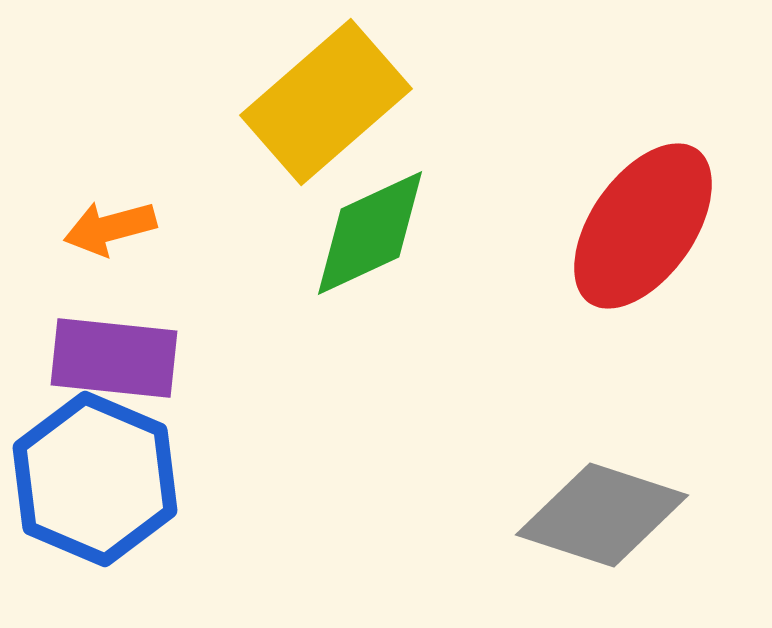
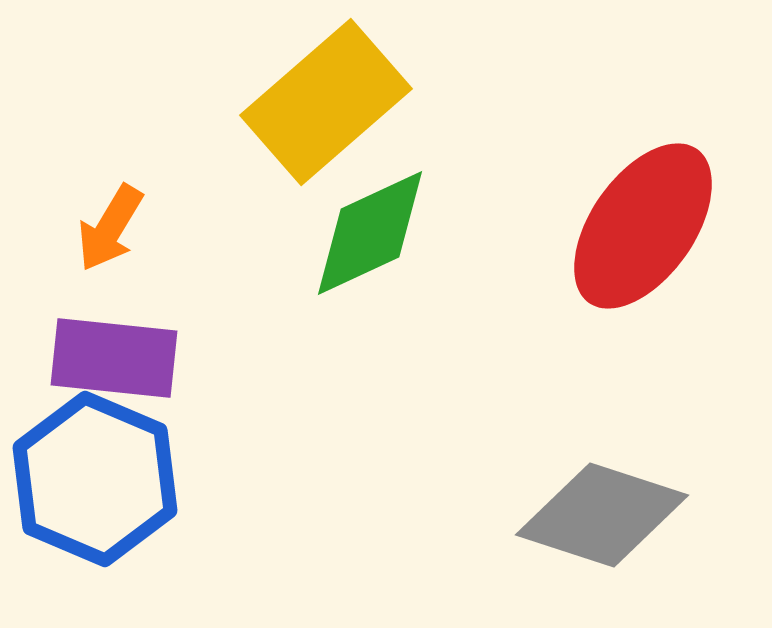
orange arrow: rotated 44 degrees counterclockwise
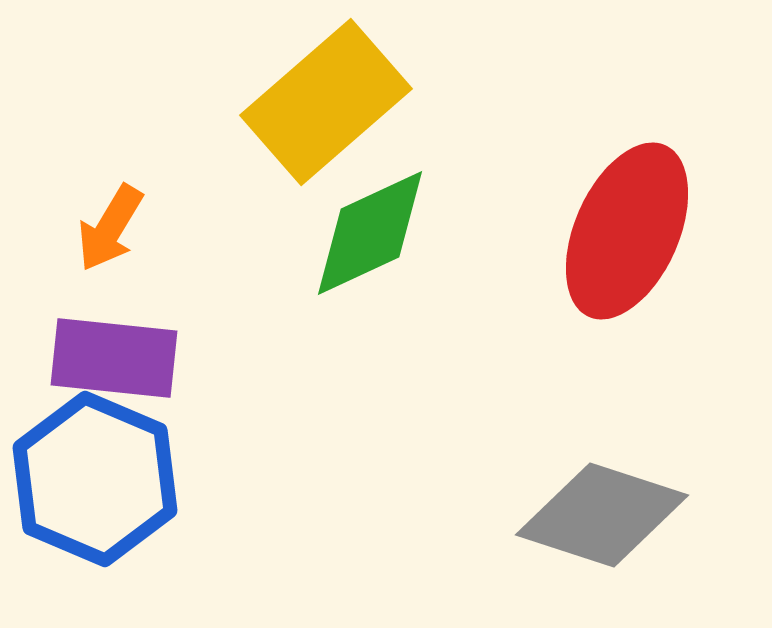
red ellipse: moved 16 px left, 5 px down; rotated 11 degrees counterclockwise
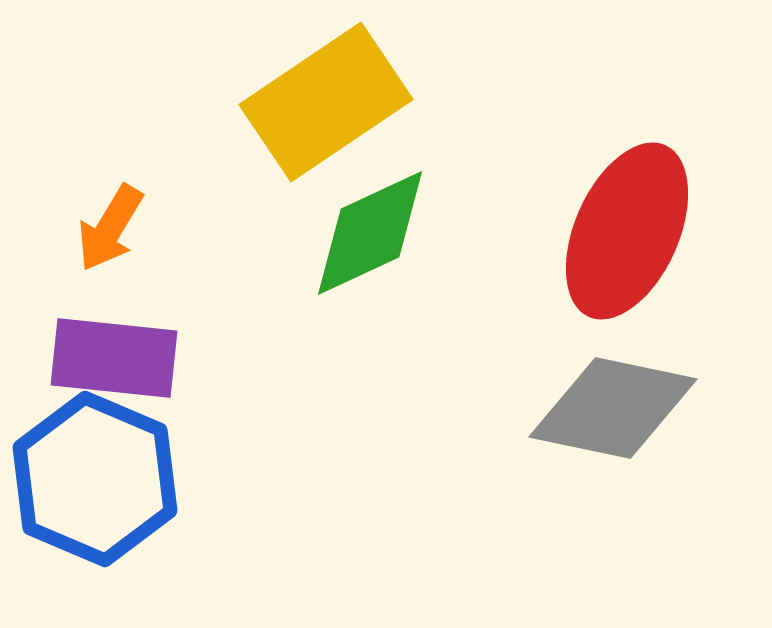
yellow rectangle: rotated 7 degrees clockwise
gray diamond: moved 11 px right, 107 px up; rotated 6 degrees counterclockwise
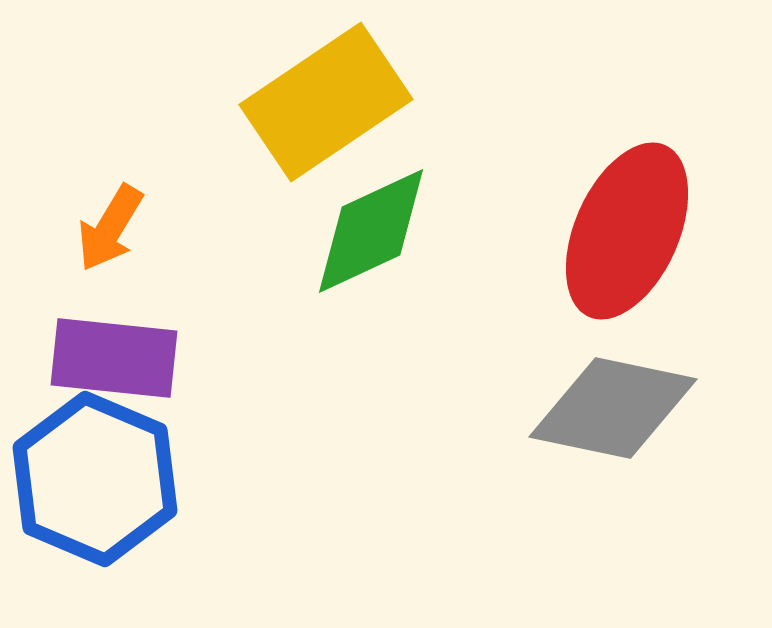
green diamond: moved 1 px right, 2 px up
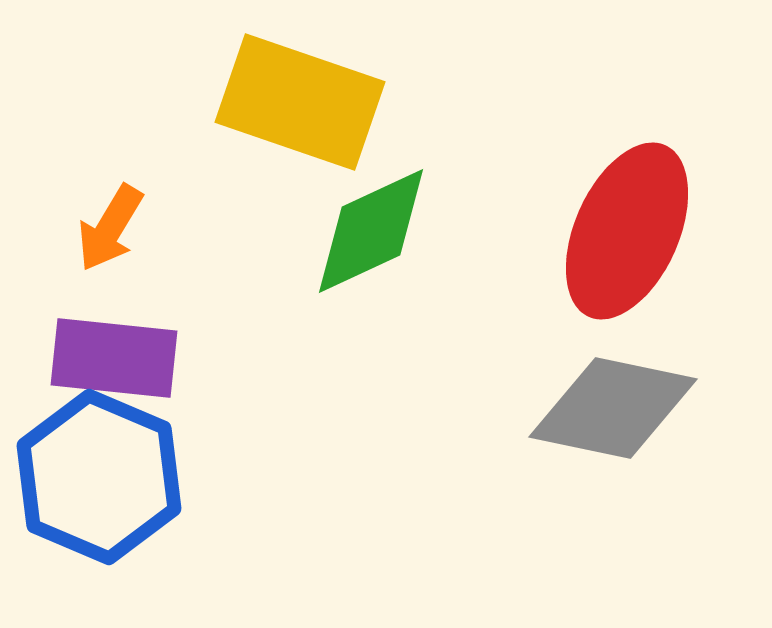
yellow rectangle: moved 26 px left; rotated 53 degrees clockwise
blue hexagon: moved 4 px right, 2 px up
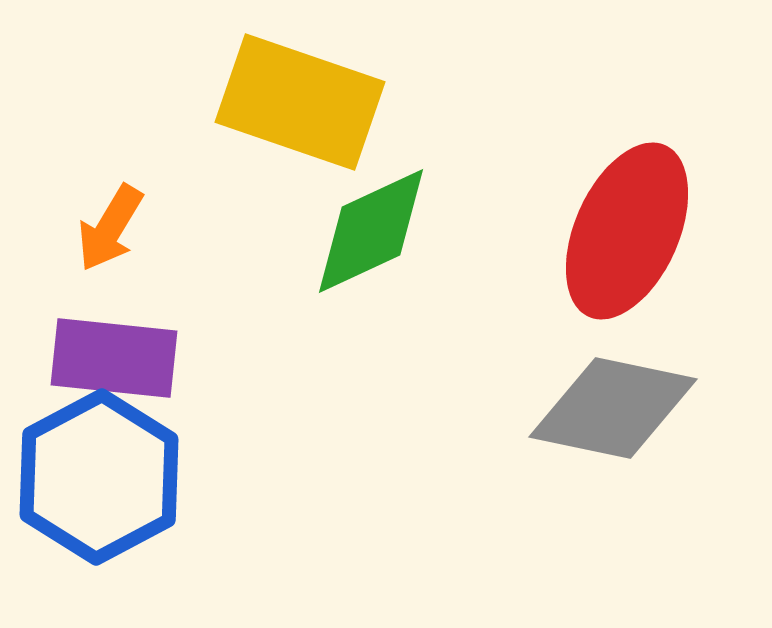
blue hexagon: rotated 9 degrees clockwise
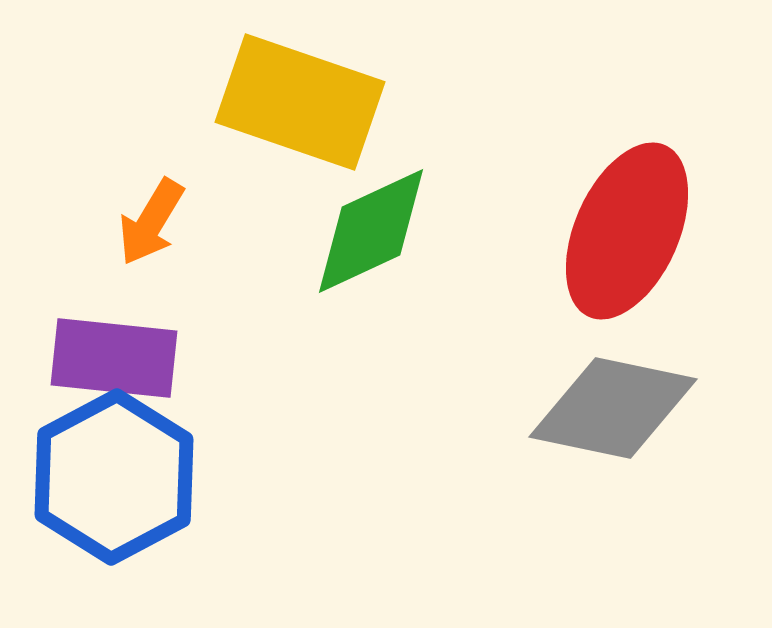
orange arrow: moved 41 px right, 6 px up
blue hexagon: moved 15 px right
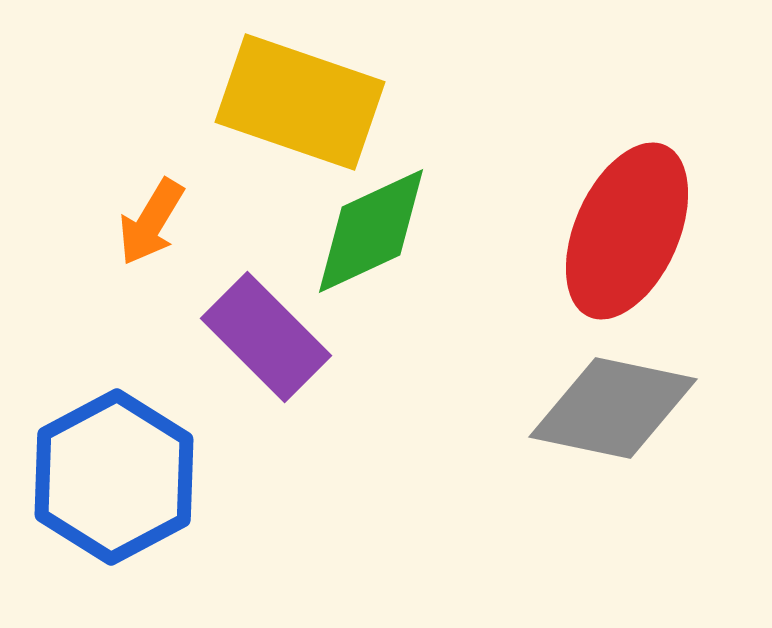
purple rectangle: moved 152 px right, 21 px up; rotated 39 degrees clockwise
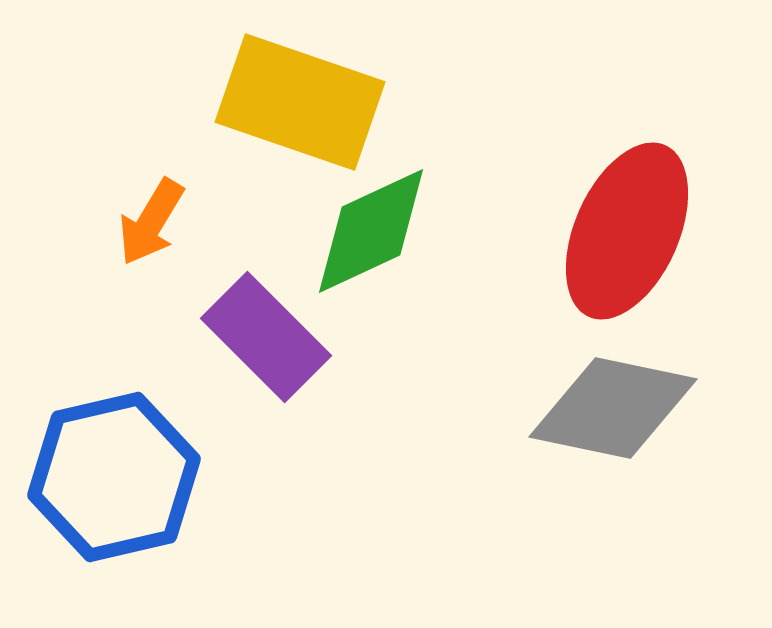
blue hexagon: rotated 15 degrees clockwise
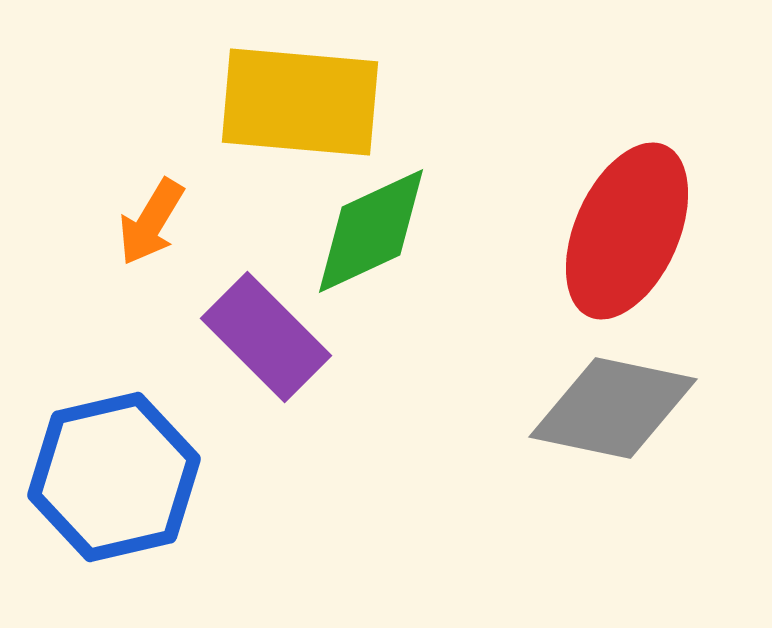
yellow rectangle: rotated 14 degrees counterclockwise
